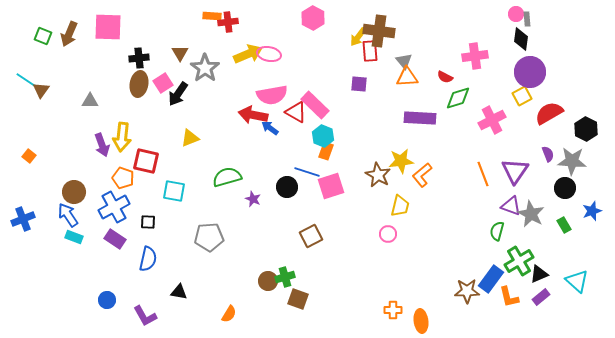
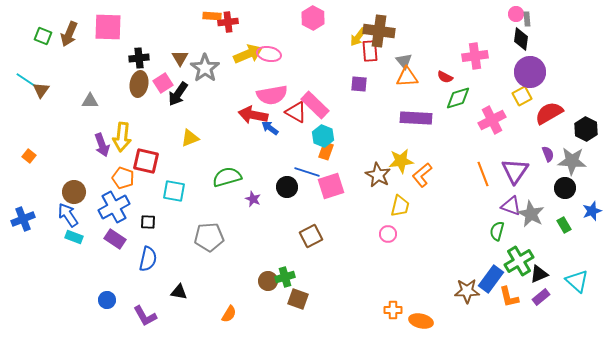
brown triangle at (180, 53): moved 5 px down
purple rectangle at (420, 118): moved 4 px left
orange ellipse at (421, 321): rotated 70 degrees counterclockwise
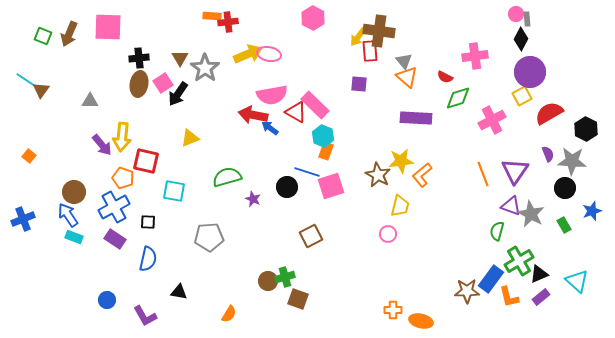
black diamond at (521, 39): rotated 20 degrees clockwise
orange triangle at (407, 77): rotated 45 degrees clockwise
purple arrow at (102, 145): rotated 20 degrees counterclockwise
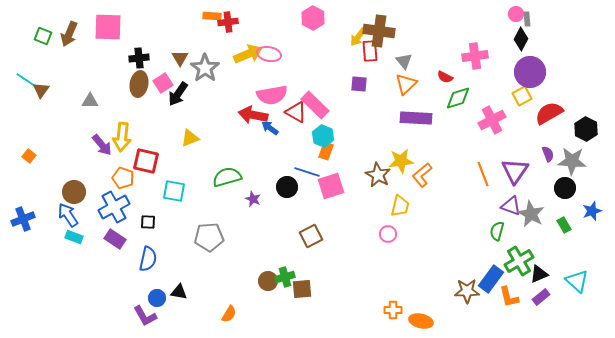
orange triangle at (407, 77): moved 1 px left, 7 px down; rotated 35 degrees clockwise
brown square at (298, 299): moved 4 px right, 10 px up; rotated 25 degrees counterclockwise
blue circle at (107, 300): moved 50 px right, 2 px up
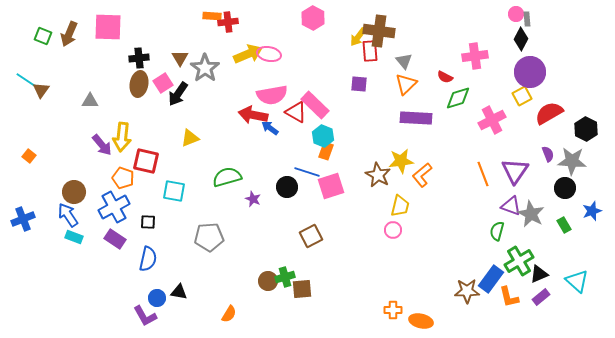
pink circle at (388, 234): moved 5 px right, 4 px up
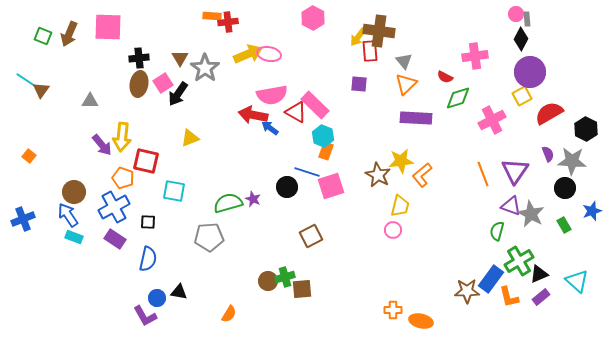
green semicircle at (227, 177): moved 1 px right, 26 px down
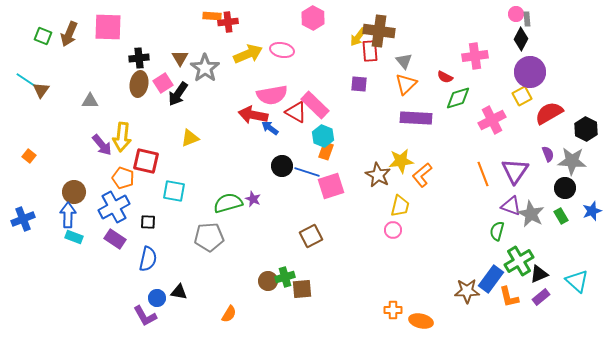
pink ellipse at (269, 54): moved 13 px right, 4 px up
black circle at (287, 187): moved 5 px left, 21 px up
blue arrow at (68, 215): rotated 35 degrees clockwise
green rectangle at (564, 225): moved 3 px left, 9 px up
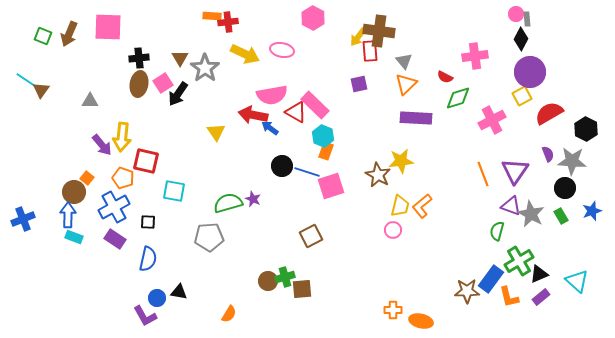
yellow arrow at (248, 54): moved 3 px left; rotated 48 degrees clockwise
purple square at (359, 84): rotated 18 degrees counterclockwise
yellow triangle at (190, 138): moved 26 px right, 6 px up; rotated 42 degrees counterclockwise
orange square at (29, 156): moved 58 px right, 22 px down
orange L-shape at (422, 175): moved 31 px down
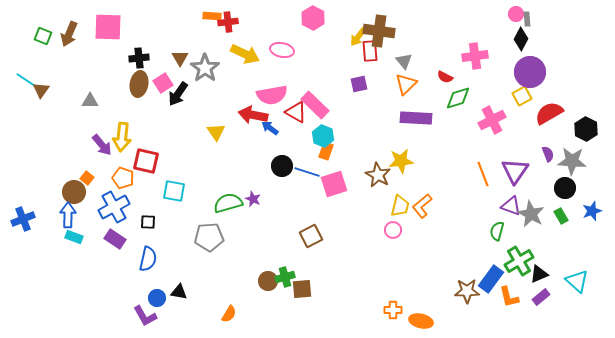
pink square at (331, 186): moved 3 px right, 2 px up
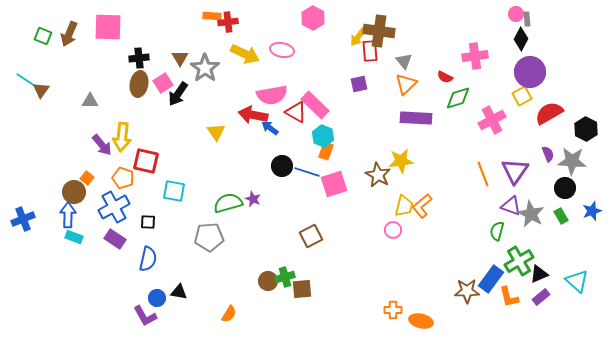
yellow trapezoid at (400, 206): moved 4 px right
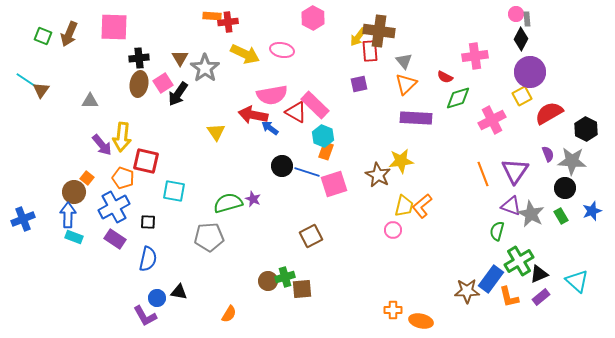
pink square at (108, 27): moved 6 px right
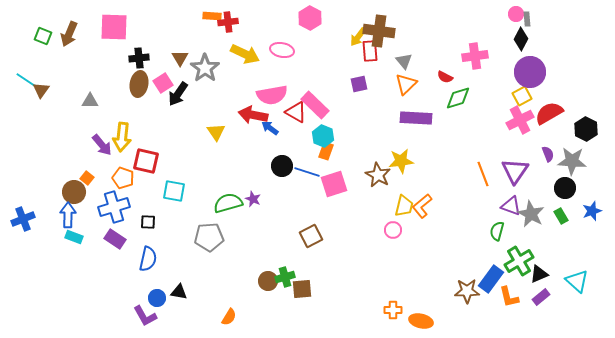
pink hexagon at (313, 18): moved 3 px left
pink cross at (492, 120): moved 28 px right
blue cross at (114, 207): rotated 12 degrees clockwise
orange semicircle at (229, 314): moved 3 px down
